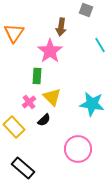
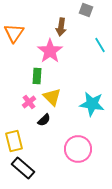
yellow rectangle: moved 14 px down; rotated 30 degrees clockwise
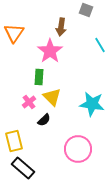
green rectangle: moved 2 px right, 1 px down
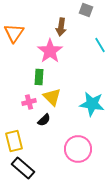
pink cross: rotated 24 degrees clockwise
